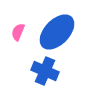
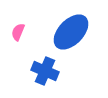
blue ellipse: moved 14 px right
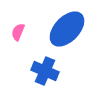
blue ellipse: moved 4 px left, 3 px up
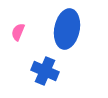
blue ellipse: rotated 33 degrees counterclockwise
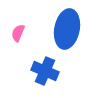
pink semicircle: moved 1 px down
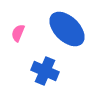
blue ellipse: rotated 57 degrees counterclockwise
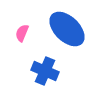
pink semicircle: moved 4 px right
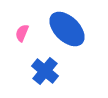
blue cross: rotated 16 degrees clockwise
